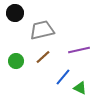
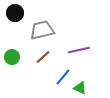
green circle: moved 4 px left, 4 px up
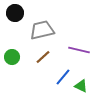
purple line: rotated 25 degrees clockwise
green triangle: moved 1 px right, 2 px up
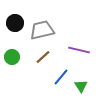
black circle: moved 10 px down
blue line: moved 2 px left
green triangle: rotated 32 degrees clockwise
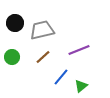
purple line: rotated 35 degrees counterclockwise
green triangle: rotated 24 degrees clockwise
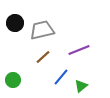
green circle: moved 1 px right, 23 px down
